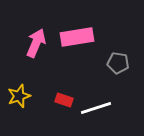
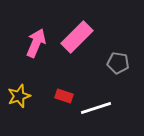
pink rectangle: rotated 36 degrees counterclockwise
red rectangle: moved 4 px up
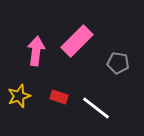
pink rectangle: moved 4 px down
pink arrow: moved 8 px down; rotated 16 degrees counterclockwise
red rectangle: moved 5 px left, 1 px down
white line: rotated 56 degrees clockwise
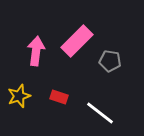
gray pentagon: moved 8 px left, 2 px up
white line: moved 4 px right, 5 px down
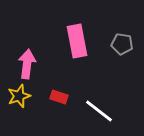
pink rectangle: rotated 56 degrees counterclockwise
pink arrow: moved 9 px left, 13 px down
gray pentagon: moved 12 px right, 17 px up
white line: moved 1 px left, 2 px up
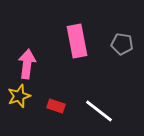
red rectangle: moved 3 px left, 9 px down
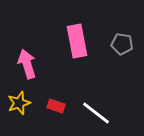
pink arrow: rotated 24 degrees counterclockwise
yellow star: moved 7 px down
white line: moved 3 px left, 2 px down
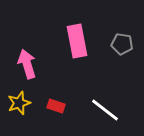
white line: moved 9 px right, 3 px up
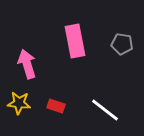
pink rectangle: moved 2 px left
yellow star: rotated 25 degrees clockwise
